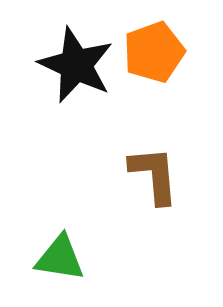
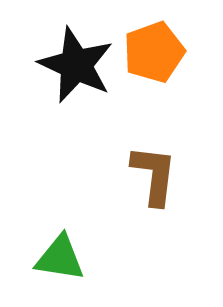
brown L-shape: rotated 12 degrees clockwise
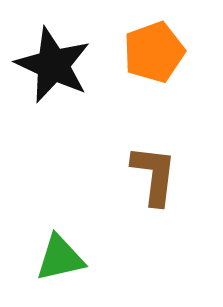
black star: moved 23 px left
green triangle: rotated 22 degrees counterclockwise
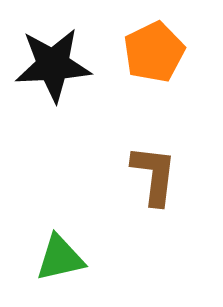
orange pentagon: rotated 6 degrees counterclockwise
black star: rotated 28 degrees counterclockwise
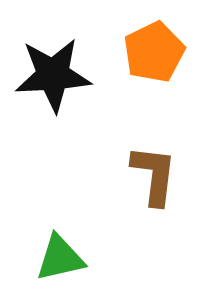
black star: moved 10 px down
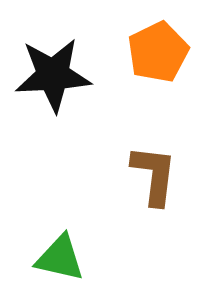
orange pentagon: moved 4 px right
green triangle: rotated 26 degrees clockwise
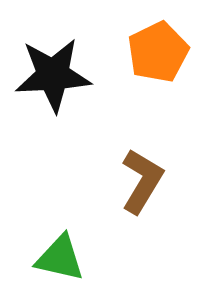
brown L-shape: moved 12 px left, 6 px down; rotated 24 degrees clockwise
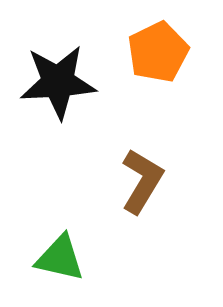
black star: moved 5 px right, 7 px down
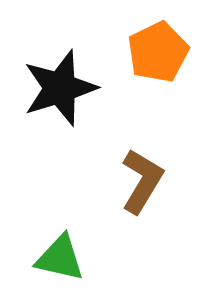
black star: moved 2 px right, 6 px down; rotated 14 degrees counterclockwise
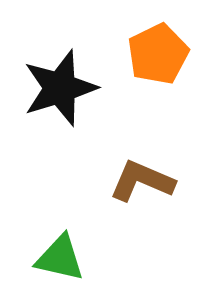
orange pentagon: moved 2 px down
brown L-shape: rotated 98 degrees counterclockwise
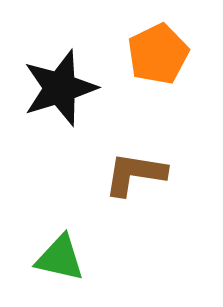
brown L-shape: moved 7 px left, 7 px up; rotated 14 degrees counterclockwise
